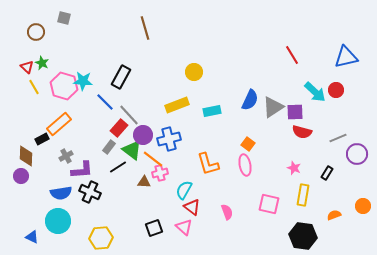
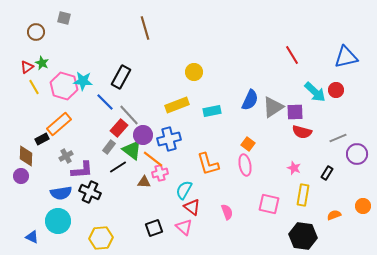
red triangle at (27, 67): rotated 40 degrees clockwise
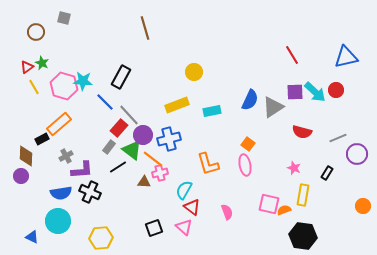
purple square at (295, 112): moved 20 px up
orange semicircle at (334, 215): moved 50 px left, 5 px up
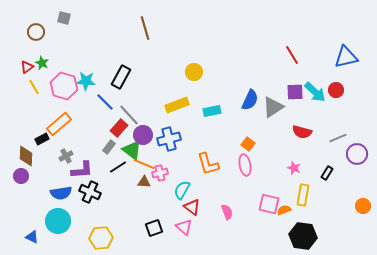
cyan star at (83, 81): moved 3 px right
orange line at (153, 159): moved 9 px left, 5 px down; rotated 15 degrees counterclockwise
cyan semicircle at (184, 190): moved 2 px left
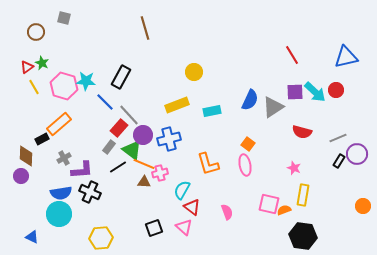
gray cross at (66, 156): moved 2 px left, 2 px down
black rectangle at (327, 173): moved 12 px right, 12 px up
cyan circle at (58, 221): moved 1 px right, 7 px up
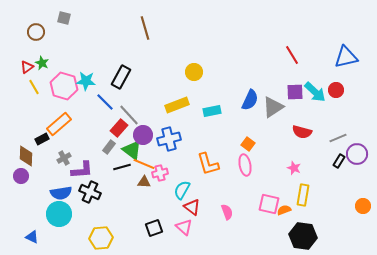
black line at (118, 167): moved 4 px right; rotated 18 degrees clockwise
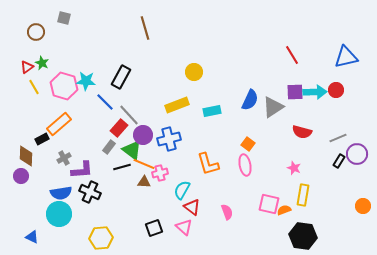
cyan arrow at (315, 92): rotated 45 degrees counterclockwise
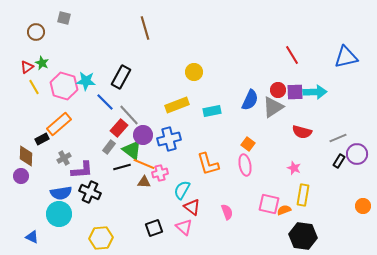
red circle at (336, 90): moved 58 px left
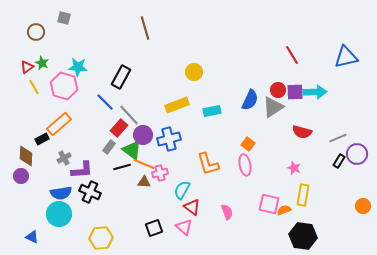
cyan star at (86, 81): moved 8 px left, 14 px up
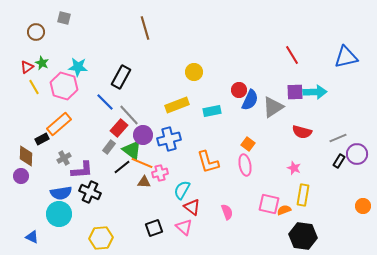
red circle at (278, 90): moved 39 px left
orange line at (144, 164): moved 2 px left, 1 px up
orange L-shape at (208, 164): moved 2 px up
black line at (122, 167): rotated 24 degrees counterclockwise
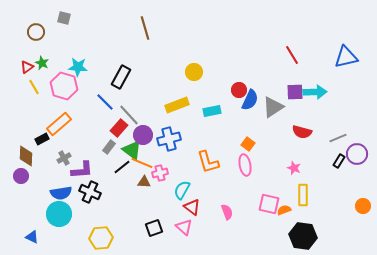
yellow rectangle at (303, 195): rotated 10 degrees counterclockwise
